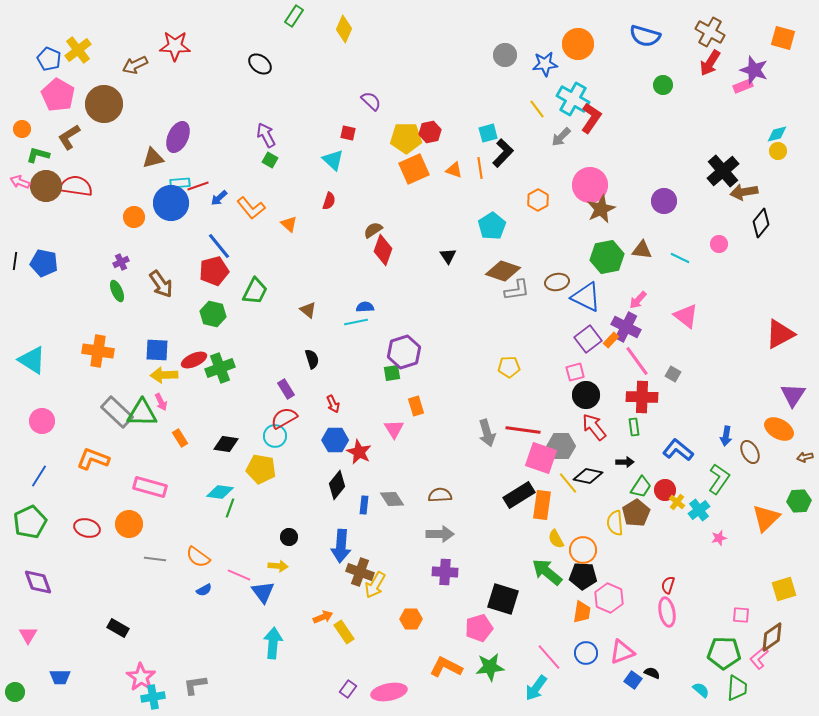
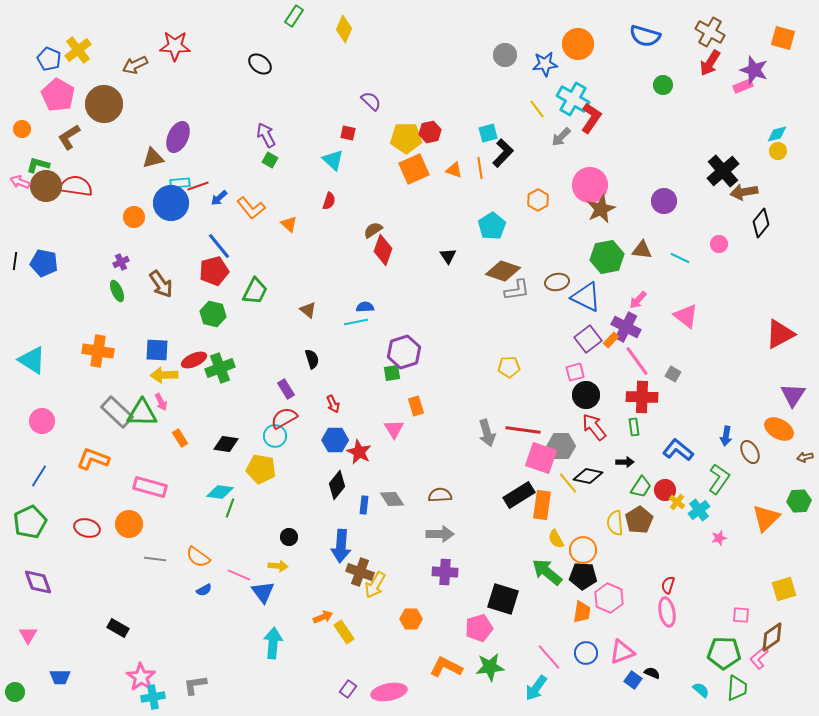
green L-shape at (38, 155): moved 10 px down
brown pentagon at (636, 513): moved 3 px right, 7 px down
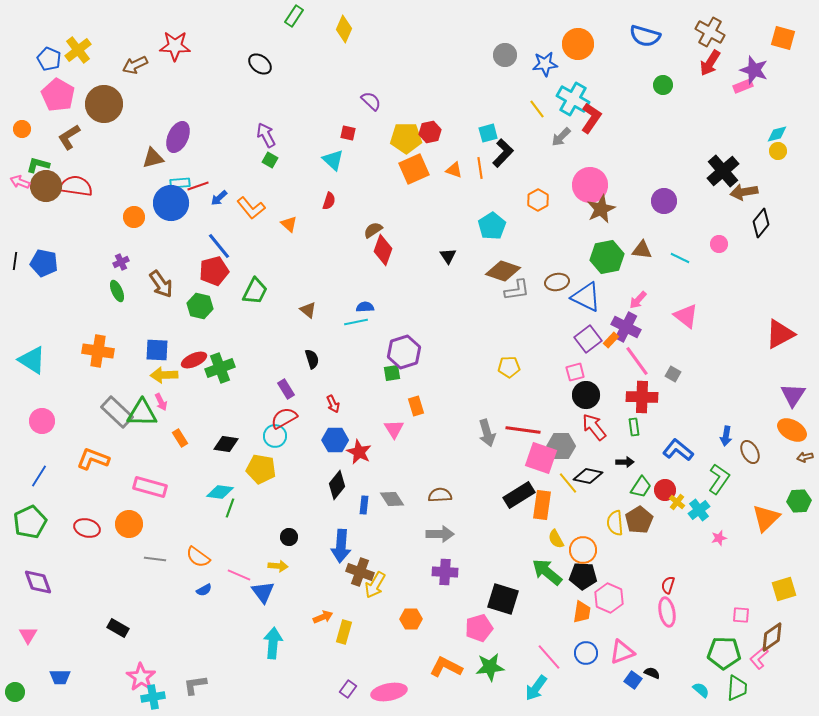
green hexagon at (213, 314): moved 13 px left, 8 px up
orange ellipse at (779, 429): moved 13 px right, 1 px down
yellow rectangle at (344, 632): rotated 50 degrees clockwise
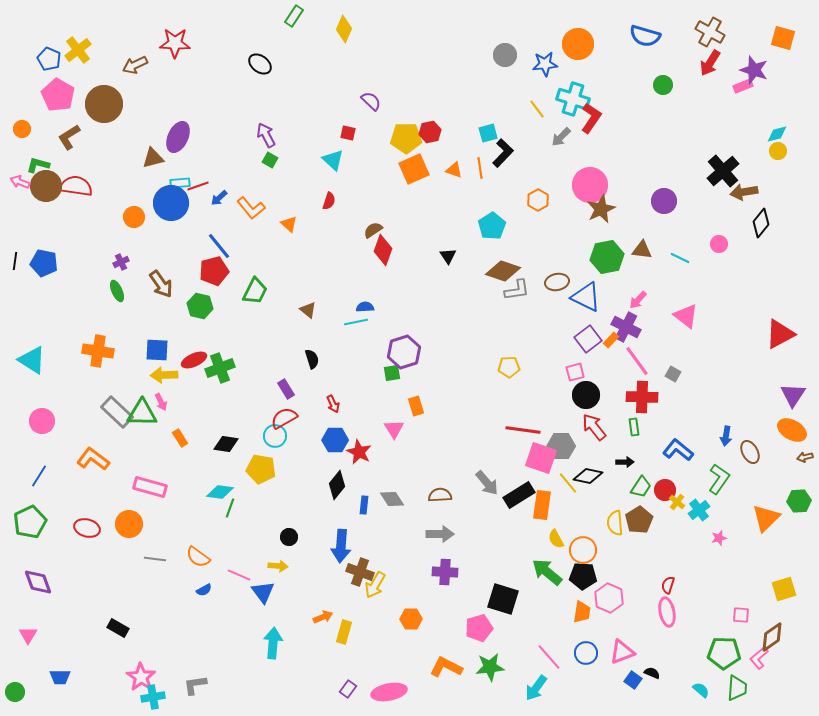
red star at (175, 46): moved 3 px up
cyan cross at (573, 99): rotated 12 degrees counterclockwise
gray arrow at (487, 433): moved 50 px down; rotated 24 degrees counterclockwise
orange L-shape at (93, 459): rotated 16 degrees clockwise
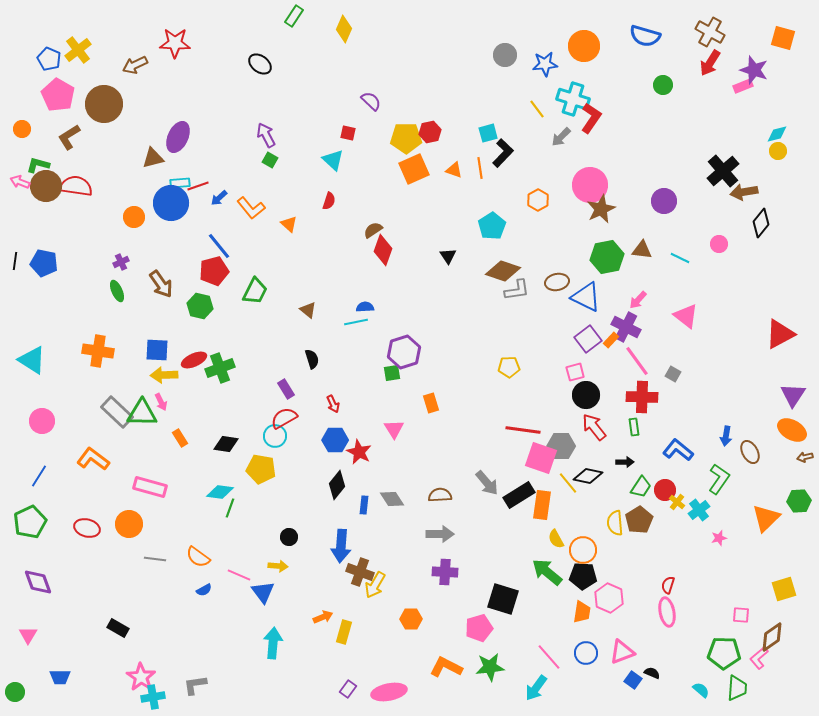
orange circle at (578, 44): moved 6 px right, 2 px down
orange rectangle at (416, 406): moved 15 px right, 3 px up
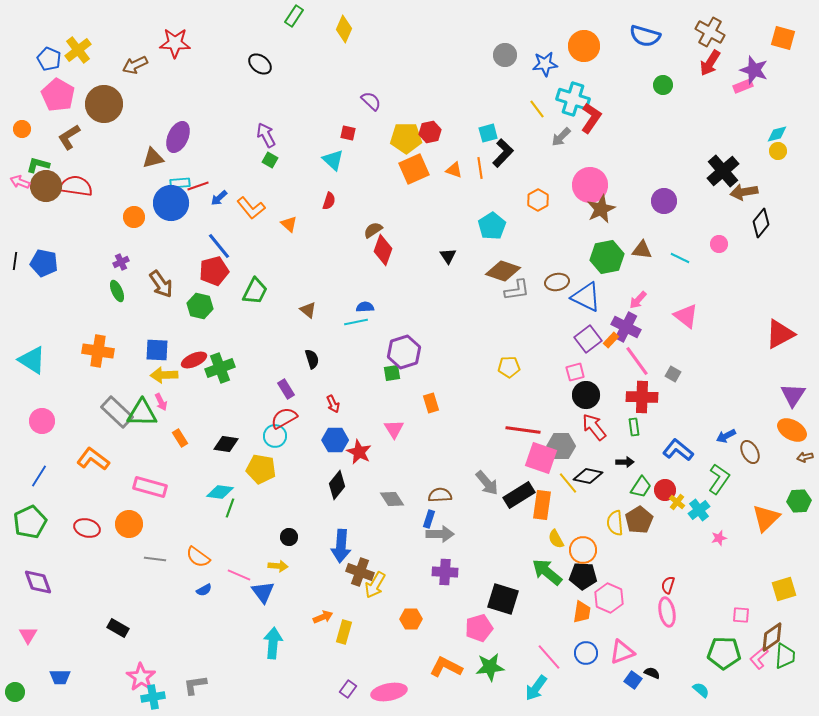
blue arrow at (726, 436): rotated 54 degrees clockwise
blue rectangle at (364, 505): moved 65 px right, 14 px down; rotated 12 degrees clockwise
green trapezoid at (737, 688): moved 48 px right, 32 px up
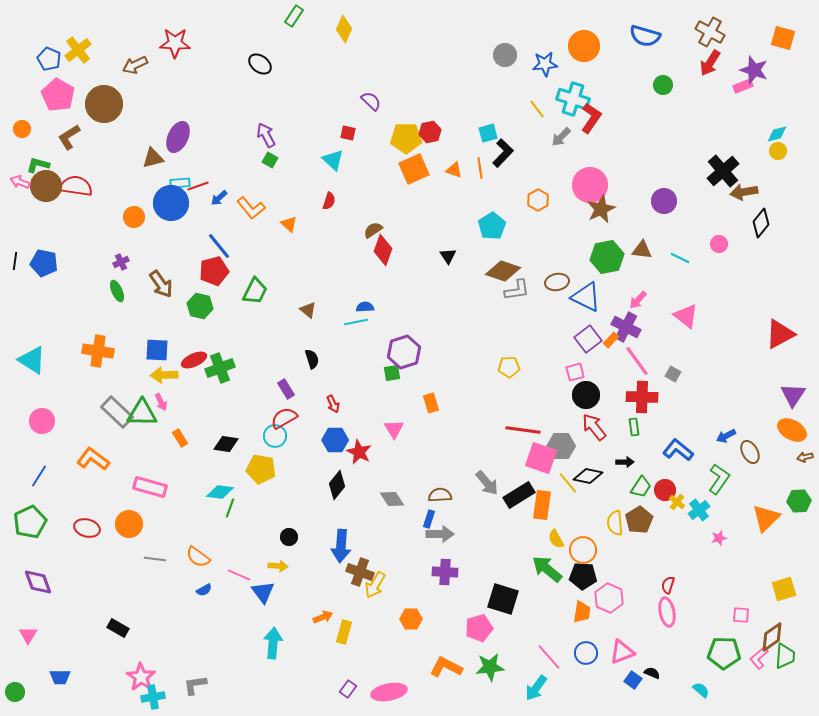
green arrow at (547, 572): moved 3 px up
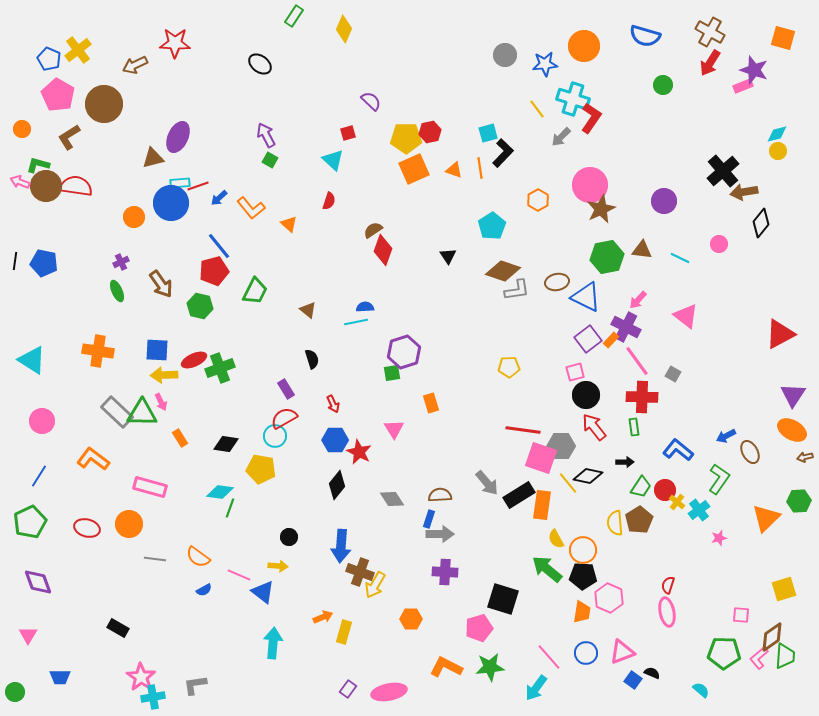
red square at (348, 133): rotated 28 degrees counterclockwise
blue triangle at (263, 592): rotated 15 degrees counterclockwise
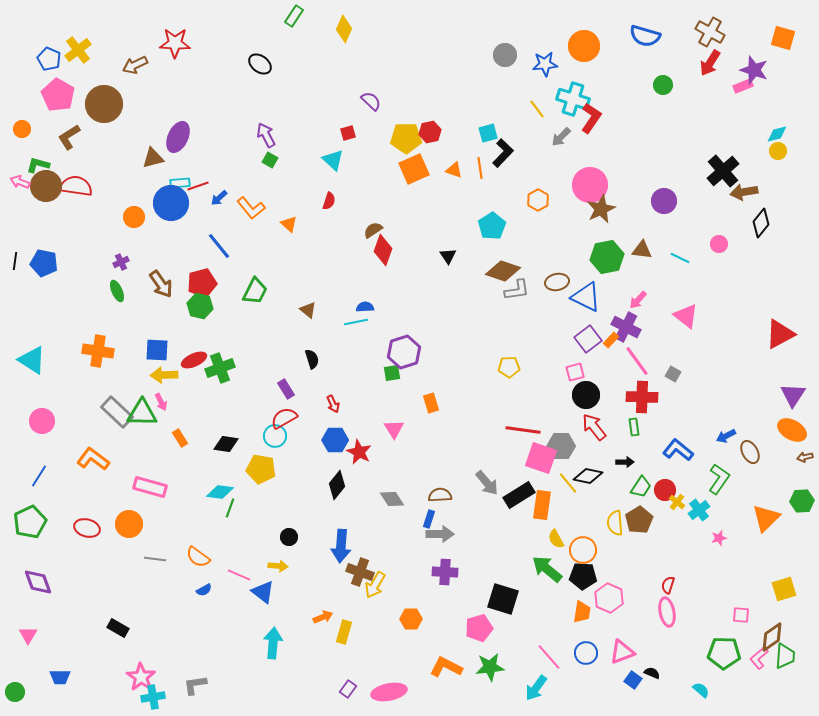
red pentagon at (214, 271): moved 12 px left, 12 px down
green hexagon at (799, 501): moved 3 px right
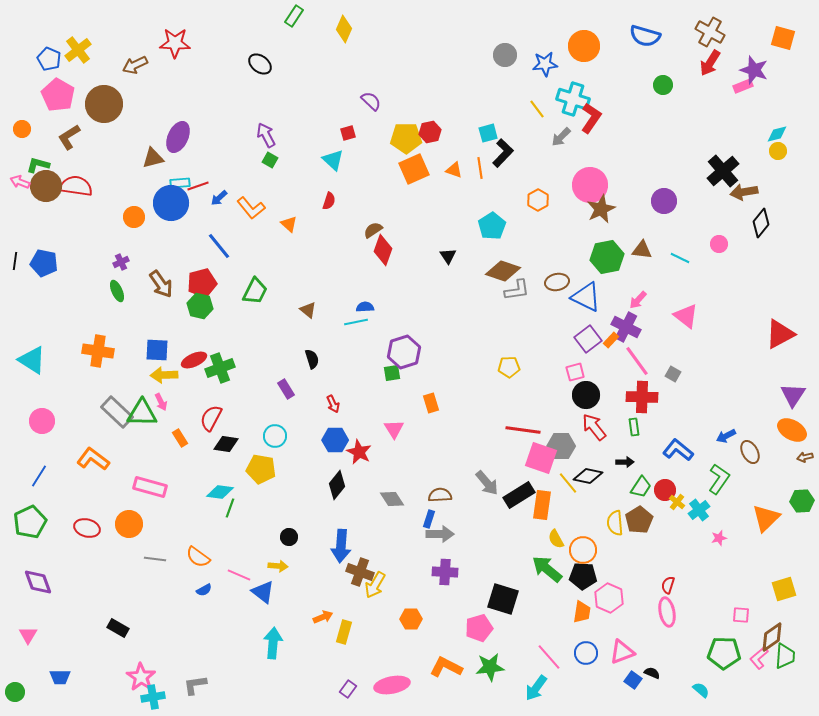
red semicircle at (284, 418): moved 73 px left; rotated 32 degrees counterclockwise
pink ellipse at (389, 692): moved 3 px right, 7 px up
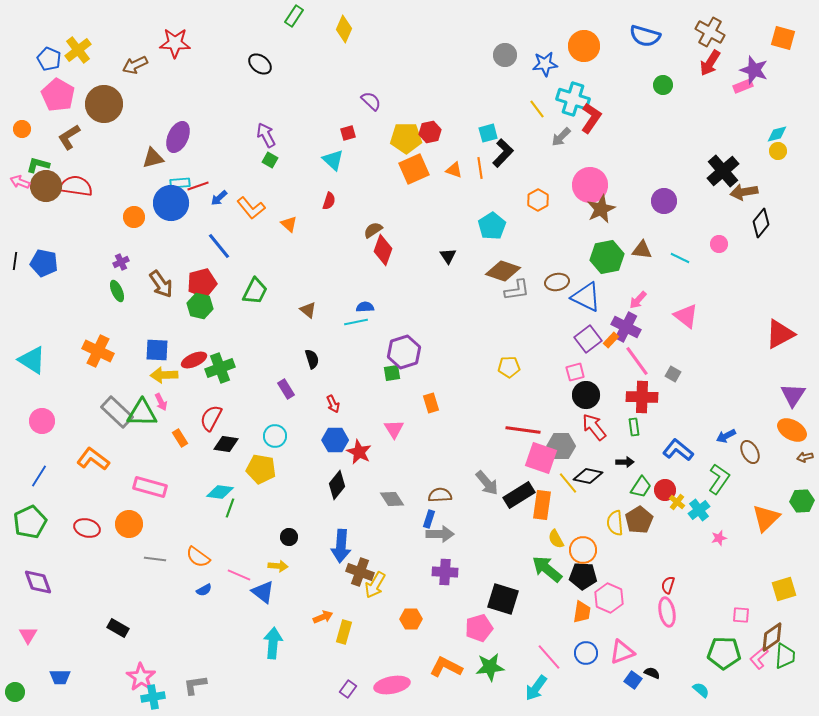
orange cross at (98, 351): rotated 16 degrees clockwise
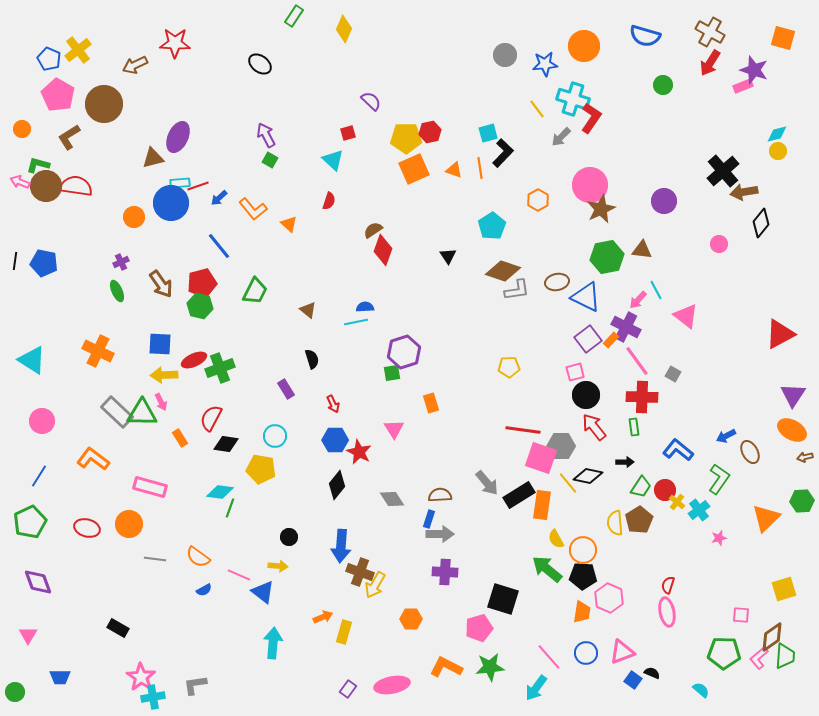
orange L-shape at (251, 208): moved 2 px right, 1 px down
cyan line at (680, 258): moved 24 px left, 32 px down; rotated 36 degrees clockwise
blue square at (157, 350): moved 3 px right, 6 px up
